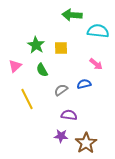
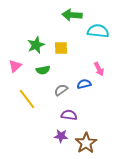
green star: rotated 18 degrees clockwise
pink arrow: moved 3 px right, 5 px down; rotated 24 degrees clockwise
green semicircle: moved 1 px right; rotated 72 degrees counterclockwise
yellow line: rotated 10 degrees counterclockwise
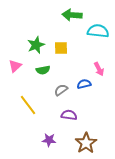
yellow line: moved 1 px right, 6 px down
purple star: moved 12 px left, 4 px down
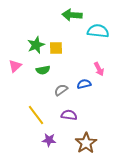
yellow square: moved 5 px left
yellow line: moved 8 px right, 10 px down
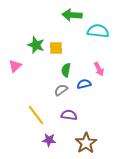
green star: rotated 30 degrees counterclockwise
green semicircle: moved 23 px right; rotated 112 degrees clockwise
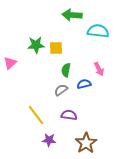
green star: rotated 24 degrees counterclockwise
pink triangle: moved 5 px left, 3 px up
